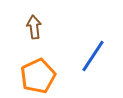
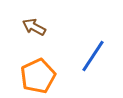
brown arrow: rotated 55 degrees counterclockwise
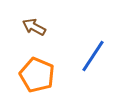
orange pentagon: moved 1 px left, 1 px up; rotated 24 degrees counterclockwise
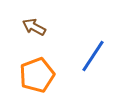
orange pentagon: rotated 28 degrees clockwise
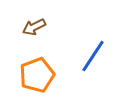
brown arrow: rotated 55 degrees counterclockwise
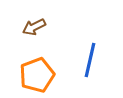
blue line: moved 3 px left, 4 px down; rotated 20 degrees counterclockwise
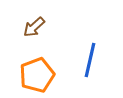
brown arrow: rotated 15 degrees counterclockwise
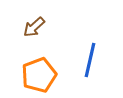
orange pentagon: moved 2 px right
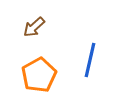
orange pentagon: rotated 8 degrees counterclockwise
